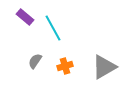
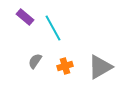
gray triangle: moved 4 px left
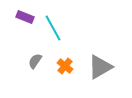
purple rectangle: rotated 18 degrees counterclockwise
orange cross: rotated 35 degrees counterclockwise
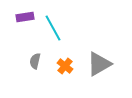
purple rectangle: rotated 30 degrees counterclockwise
gray semicircle: rotated 21 degrees counterclockwise
gray triangle: moved 1 px left, 3 px up
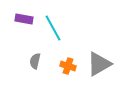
purple rectangle: moved 1 px left, 2 px down; rotated 18 degrees clockwise
orange cross: moved 3 px right; rotated 21 degrees counterclockwise
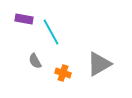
cyan line: moved 2 px left, 4 px down
gray semicircle: rotated 42 degrees counterclockwise
orange cross: moved 5 px left, 7 px down
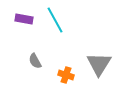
cyan line: moved 4 px right, 12 px up
gray triangle: rotated 28 degrees counterclockwise
orange cross: moved 3 px right, 2 px down
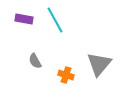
gray triangle: rotated 8 degrees clockwise
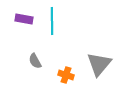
cyan line: moved 3 px left, 1 px down; rotated 28 degrees clockwise
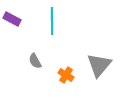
purple rectangle: moved 12 px left; rotated 18 degrees clockwise
gray triangle: moved 1 px down
orange cross: rotated 14 degrees clockwise
